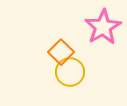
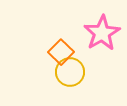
pink star: moved 1 px left, 6 px down
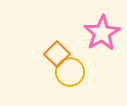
orange square: moved 4 px left, 2 px down
